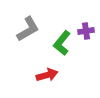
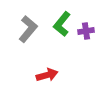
gray L-shape: rotated 20 degrees counterclockwise
green L-shape: moved 19 px up
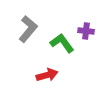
green L-shape: moved 19 px down; rotated 105 degrees clockwise
purple cross: rotated 14 degrees clockwise
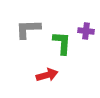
gray L-shape: rotated 132 degrees counterclockwise
green L-shape: rotated 40 degrees clockwise
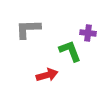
purple cross: moved 2 px right, 2 px down
green L-shape: moved 8 px right, 8 px down; rotated 25 degrees counterclockwise
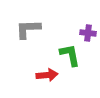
green L-shape: moved 4 px down; rotated 10 degrees clockwise
red arrow: rotated 10 degrees clockwise
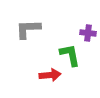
red arrow: moved 3 px right
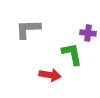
green L-shape: moved 2 px right, 1 px up
red arrow: rotated 15 degrees clockwise
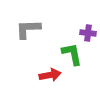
red arrow: rotated 20 degrees counterclockwise
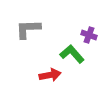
purple cross: moved 1 px right, 2 px down; rotated 14 degrees clockwise
green L-shape: rotated 30 degrees counterclockwise
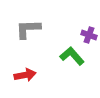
green L-shape: moved 2 px down
red arrow: moved 25 px left
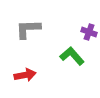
purple cross: moved 3 px up
